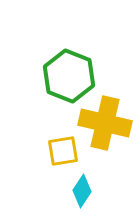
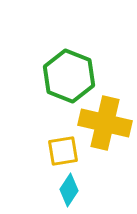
cyan diamond: moved 13 px left, 1 px up
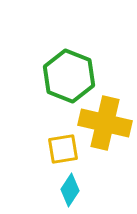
yellow square: moved 2 px up
cyan diamond: moved 1 px right
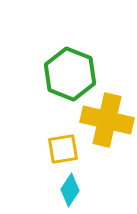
green hexagon: moved 1 px right, 2 px up
yellow cross: moved 2 px right, 3 px up
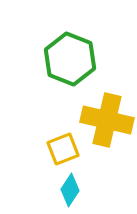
green hexagon: moved 15 px up
yellow square: rotated 12 degrees counterclockwise
